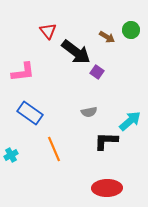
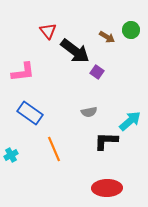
black arrow: moved 1 px left, 1 px up
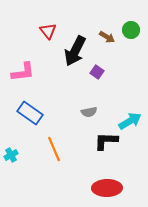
black arrow: rotated 80 degrees clockwise
cyan arrow: rotated 10 degrees clockwise
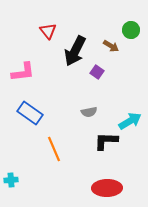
brown arrow: moved 4 px right, 9 px down
cyan cross: moved 25 px down; rotated 24 degrees clockwise
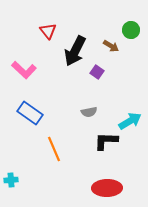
pink L-shape: moved 1 px right, 2 px up; rotated 50 degrees clockwise
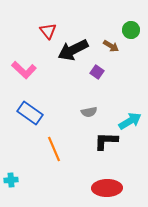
black arrow: moved 2 px left, 1 px up; rotated 36 degrees clockwise
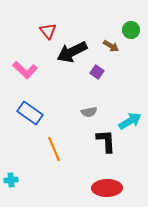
black arrow: moved 1 px left, 2 px down
pink L-shape: moved 1 px right
black L-shape: rotated 85 degrees clockwise
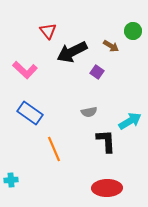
green circle: moved 2 px right, 1 px down
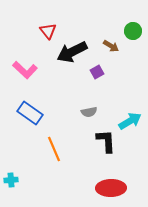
purple square: rotated 24 degrees clockwise
red ellipse: moved 4 px right
